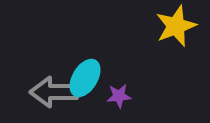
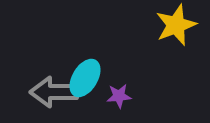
yellow star: moved 1 px up
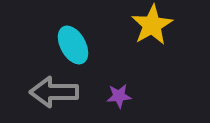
yellow star: moved 24 px left; rotated 9 degrees counterclockwise
cyan ellipse: moved 12 px left, 33 px up; rotated 60 degrees counterclockwise
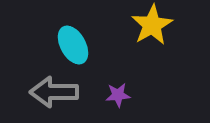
purple star: moved 1 px left, 1 px up
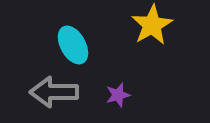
purple star: rotated 10 degrees counterclockwise
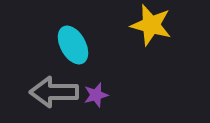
yellow star: moved 1 px left; rotated 27 degrees counterclockwise
purple star: moved 22 px left
